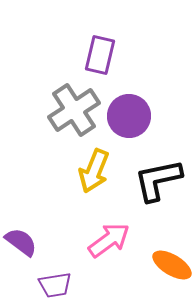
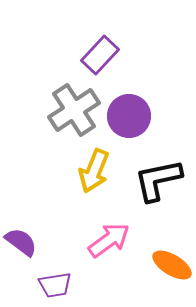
purple rectangle: rotated 30 degrees clockwise
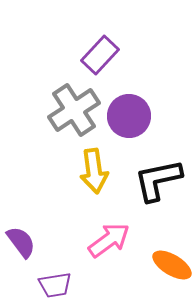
yellow arrow: rotated 30 degrees counterclockwise
purple semicircle: rotated 16 degrees clockwise
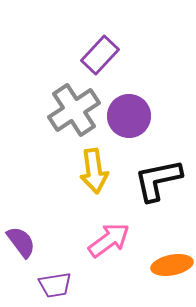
orange ellipse: rotated 42 degrees counterclockwise
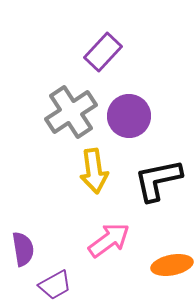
purple rectangle: moved 3 px right, 3 px up
gray cross: moved 3 px left, 2 px down
purple semicircle: moved 2 px right, 7 px down; rotated 28 degrees clockwise
purple trapezoid: rotated 20 degrees counterclockwise
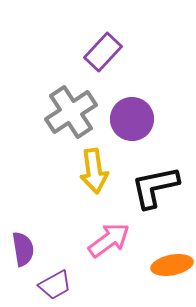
purple circle: moved 3 px right, 3 px down
black L-shape: moved 3 px left, 7 px down
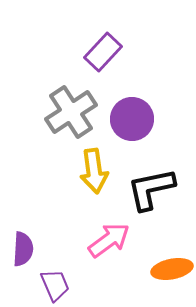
black L-shape: moved 4 px left, 2 px down
purple semicircle: rotated 12 degrees clockwise
orange ellipse: moved 4 px down
purple trapezoid: rotated 84 degrees counterclockwise
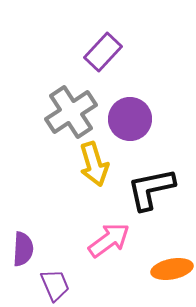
purple circle: moved 2 px left
yellow arrow: moved 7 px up; rotated 9 degrees counterclockwise
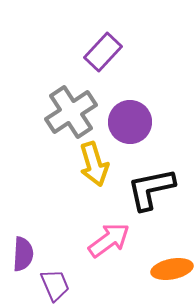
purple circle: moved 3 px down
purple semicircle: moved 5 px down
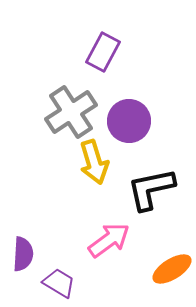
purple rectangle: rotated 15 degrees counterclockwise
purple circle: moved 1 px left, 1 px up
yellow arrow: moved 2 px up
orange ellipse: rotated 21 degrees counterclockwise
purple trapezoid: moved 4 px right, 2 px up; rotated 36 degrees counterclockwise
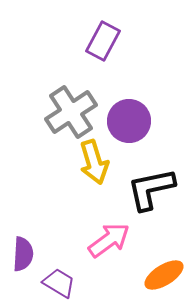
purple rectangle: moved 11 px up
orange ellipse: moved 8 px left, 6 px down
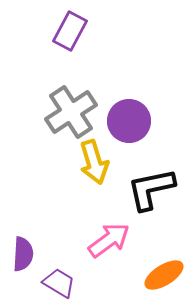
purple rectangle: moved 33 px left, 10 px up
